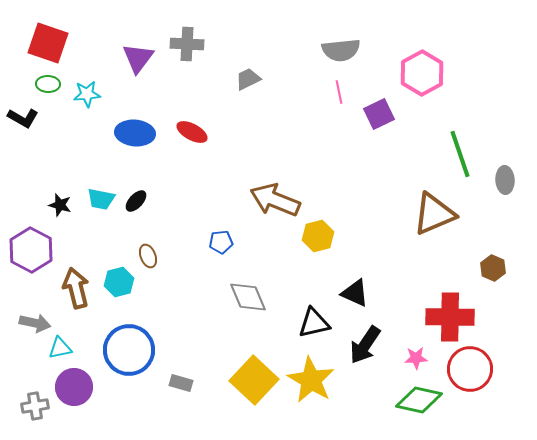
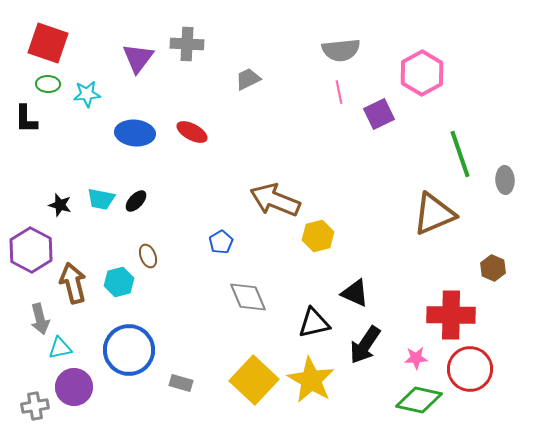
black L-shape at (23, 118): moved 3 px right, 1 px down; rotated 60 degrees clockwise
blue pentagon at (221, 242): rotated 25 degrees counterclockwise
brown arrow at (76, 288): moved 3 px left, 5 px up
red cross at (450, 317): moved 1 px right, 2 px up
gray arrow at (35, 323): moved 5 px right, 4 px up; rotated 64 degrees clockwise
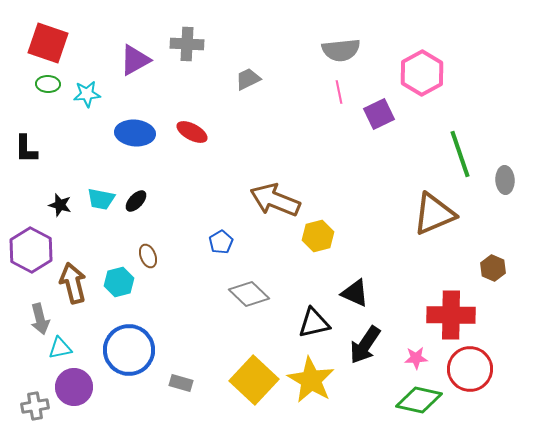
purple triangle at (138, 58): moved 3 px left, 2 px down; rotated 24 degrees clockwise
black L-shape at (26, 119): moved 30 px down
gray diamond at (248, 297): moved 1 px right, 3 px up; rotated 24 degrees counterclockwise
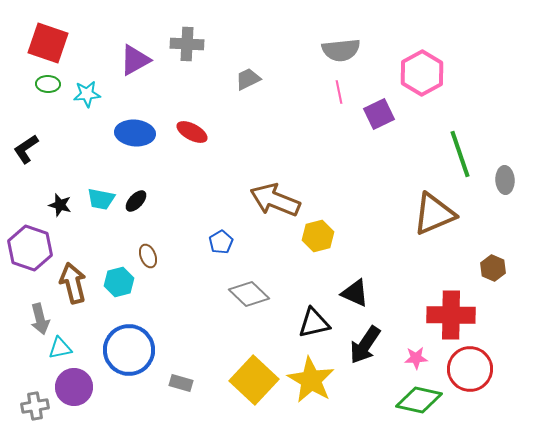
black L-shape at (26, 149): rotated 56 degrees clockwise
purple hexagon at (31, 250): moved 1 px left, 2 px up; rotated 9 degrees counterclockwise
